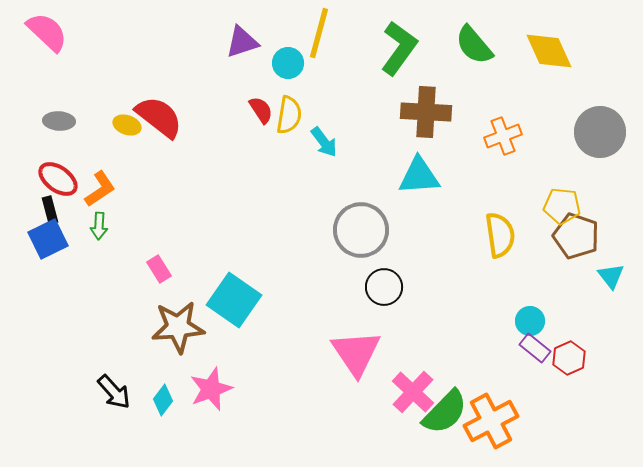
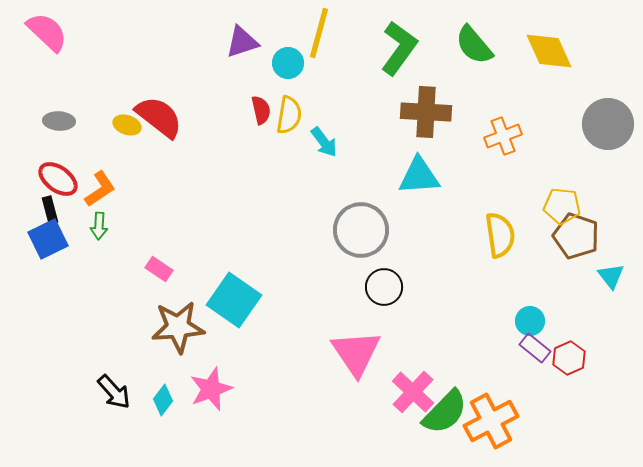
red semicircle at (261, 110): rotated 20 degrees clockwise
gray circle at (600, 132): moved 8 px right, 8 px up
pink rectangle at (159, 269): rotated 24 degrees counterclockwise
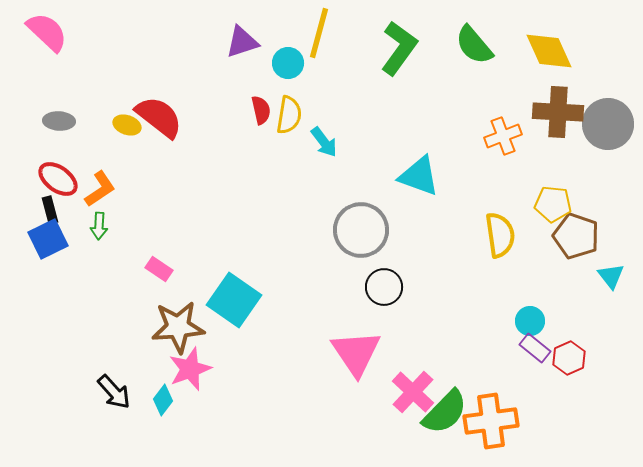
brown cross at (426, 112): moved 132 px right
cyan triangle at (419, 176): rotated 24 degrees clockwise
yellow pentagon at (562, 206): moved 9 px left, 2 px up
pink star at (211, 389): moved 21 px left, 20 px up
orange cross at (491, 421): rotated 20 degrees clockwise
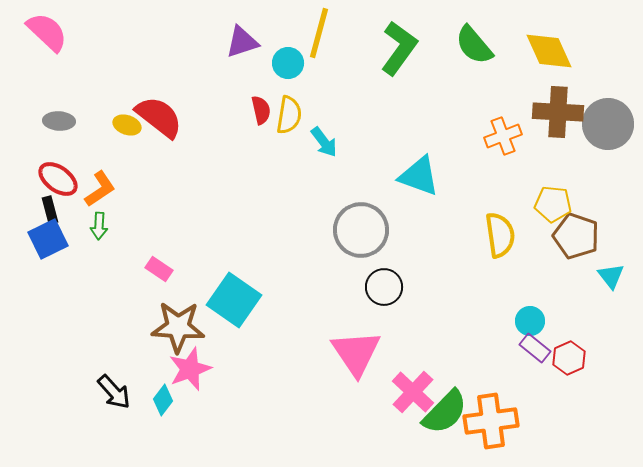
brown star at (178, 327): rotated 8 degrees clockwise
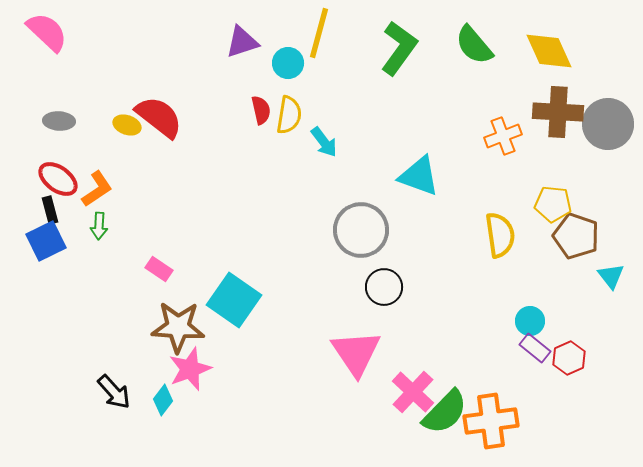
orange L-shape at (100, 189): moved 3 px left
blue square at (48, 239): moved 2 px left, 2 px down
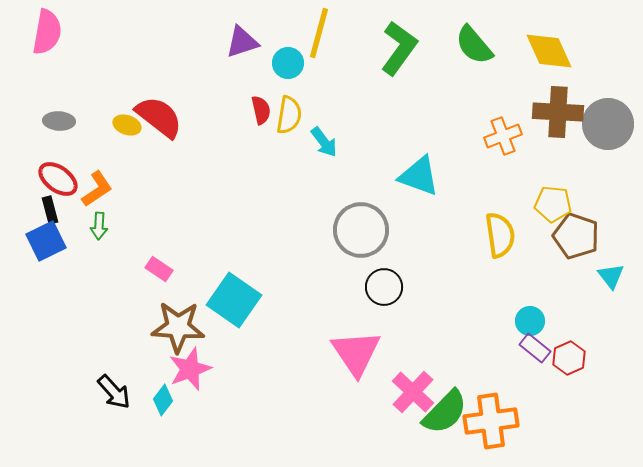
pink semicircle at (47, 32): rotated 57 degrees clockwise
